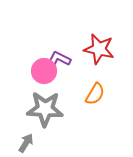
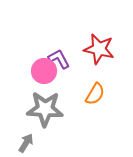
purple L-shape: rotated 35 degrees clockwise
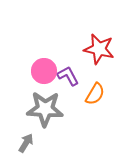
purple L-shape: moved 9 px right, 17 px down
